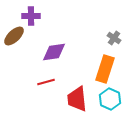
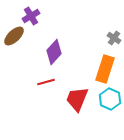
purple cross: rotated 30 degrees counterclockwise
purple diamond: rotated 40 degrees counterclockwise
red trapezoid: rotated 28 degrees clockwise
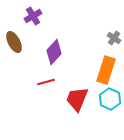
purple cross: moved 2 px right
brown ellipse: moved 6 px down; rotated 75 degrees counterclockwise
orange rectangle: moved 1 px right, 1 px down
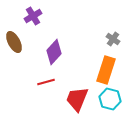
gray cross: moved 1 px left, 1 px down
cyan hexagon: rotated 10 degrees counterclockwise
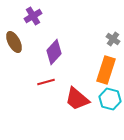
red trapezoid: rotated 72 degrees counterclockwise
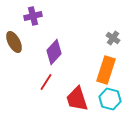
purple cross: rotated 18 degrees clockwise
gray cross: moved 1 px up
red line: rotated 42 degrees counterclockwise
red trapezoid: rotated 32 degrees clockwise
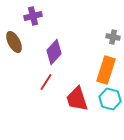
gray cross: moved 1 px up; rotated 24 degrees counterclockwise
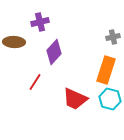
purple cross: moved 7 px right, 6 px down
gray cross: rotated 24 degrees counterclockwise
brown ellipse: rotated 60 degrees counterclockwise
red line: moved 11 px left
red trapezoid: moved 2 px left; rotated 48 degrees counterclockwise
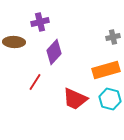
orange rectangle: rotated 56 degrees clockwise
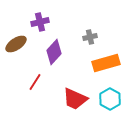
gray cross: moved 23 px left
brown ellipse: moved 2 px right, 2 px down; rotated 35 degrees counterclockwise
orange rectangle: moved 7 px up
cyan hexagon: rotated 15 degrees clockwise
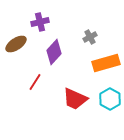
gray cross: rotated 16 degrees counterclockwise
